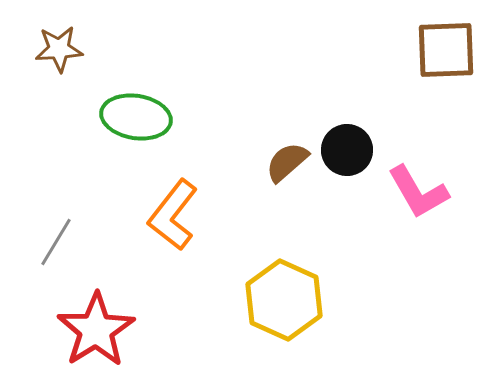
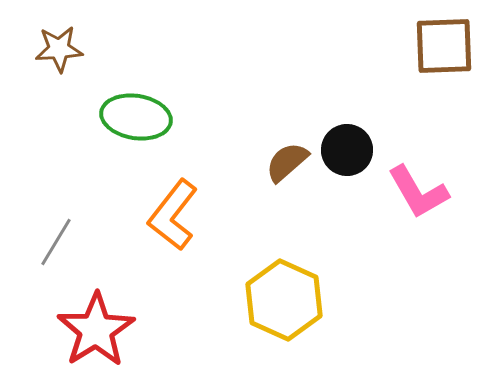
brown square: moved 2 px left, 4 px up
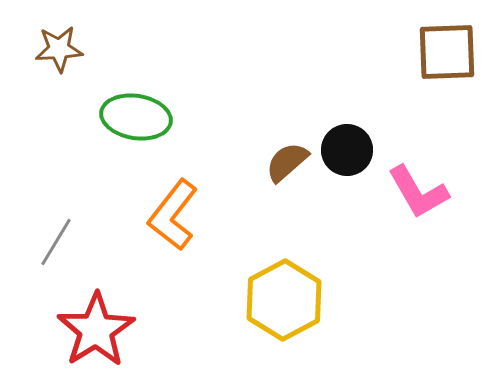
brown square: moved 3 px right, 6 px down
yellow hexagon: rotated 8 degrees clockwise
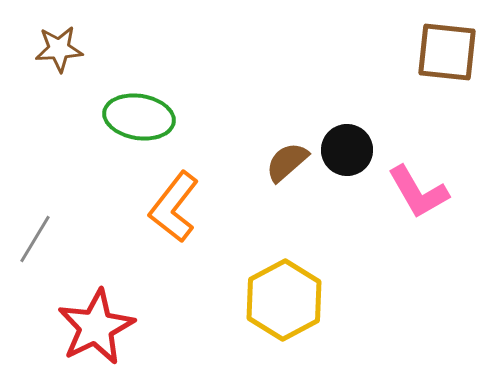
brown square: rotated 8 degrees clockwise
green ellipse: moved 3 px right
orange L-shape: moved 1 px right, 8 px up
gray line: moved 21 px left, 3 px up
red star: moved 3 px up; rotated 6 degrees clockwise
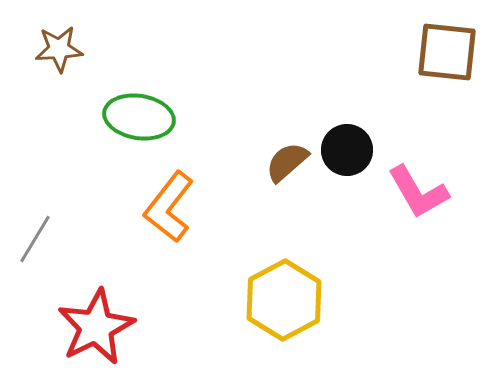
orange L-shape: moved 5 px left
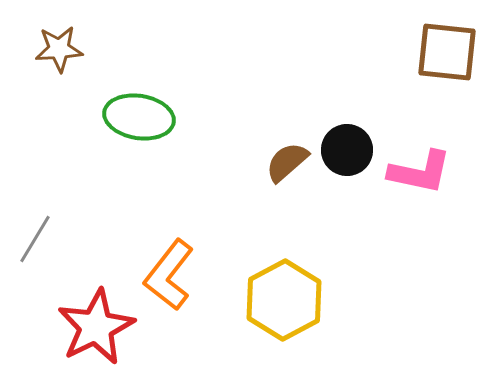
pink L-shape: moved 2 px right, 20 px up; rotated 48 degrees counterclockwise
orange L-shape: moved 68 px down
